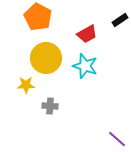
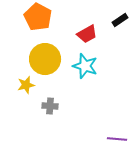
yellow circle: moved 1 px left, 1 px down
yellow star: rotated 12 degrees counterclockwise
purple line: rotated 36 degrees counterclockwise
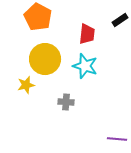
red trapezoid: rotated 55 degrees counterclockwise
gray cross: moved 16 px right, 4 px up
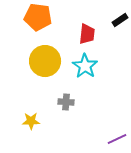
orange pentagon: rotated 20 degrees counterclockwise
yellow circle: moved 2 px down
cyan star: rotated 15 degrees clockwise
yellow star: moved 5 px right, 36 px down; rotated 12 degrees clockwise
purple line: rotated 30 degrees counterclockwise
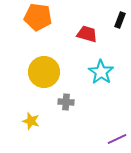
black rectangle: rotated 35 degrees counterclockwise
red trapezoid: rotated 80 degrees counterclockwise
yellow circle: moved 1 px left, 11 px down
cyan star: moved 16 px right, 6 px down
yellow star: rotated 18 degrees clockwise
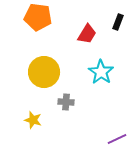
black rectangle: moved 2 px left, 2 px down
red trapezoid: rotated 105 degrees clockwise
yellow star: moved 2 px right, 1 px up
